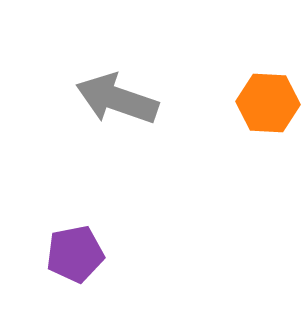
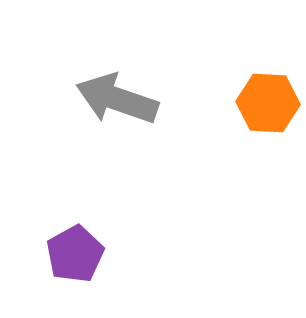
purple pentagon: rotated 18 degrees counterclockwise
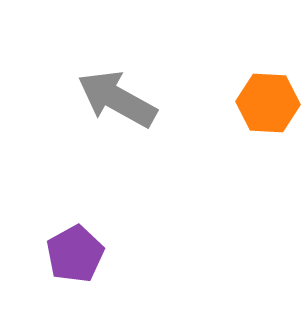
gray arrow: rotated 10 degrees clockwise
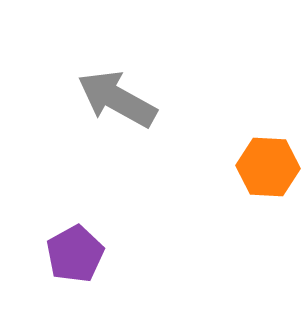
orange hexagon: moved 64 px down
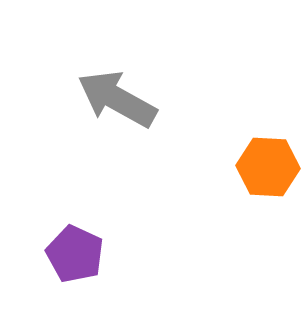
purple pentagon: rotated 18 degrees counterclockwise
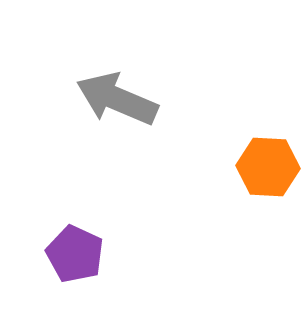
gray arrow: rotated 6 degrees counterclockwise
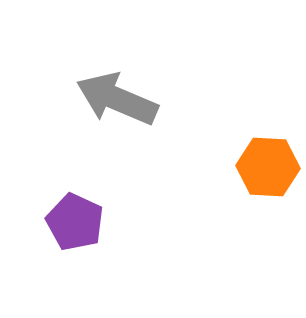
purple pentagon: moved 32 px up
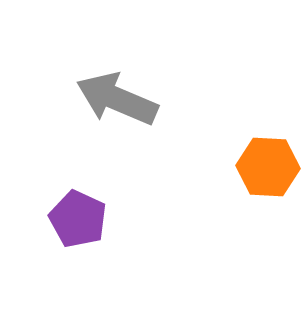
purple pentagon: moved 3 px right, 3 px up
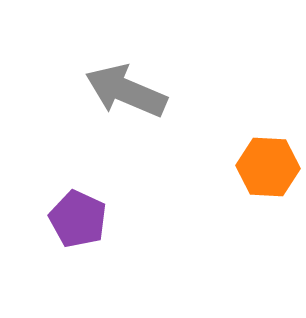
gray arrow: moved 9 px right, 8 px up
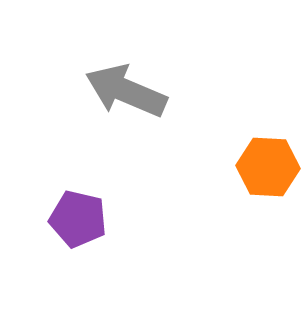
purple pentagon: rotated 12 degrees counterclockwise
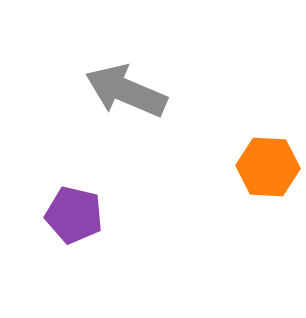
purple pentagon: moved 4 px left, 4 px up
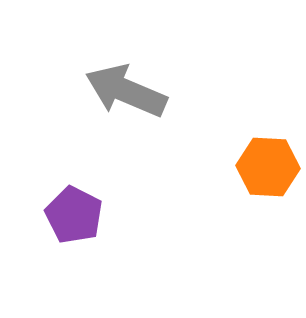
purple pentagon: rotated 14 degrees clockwise
